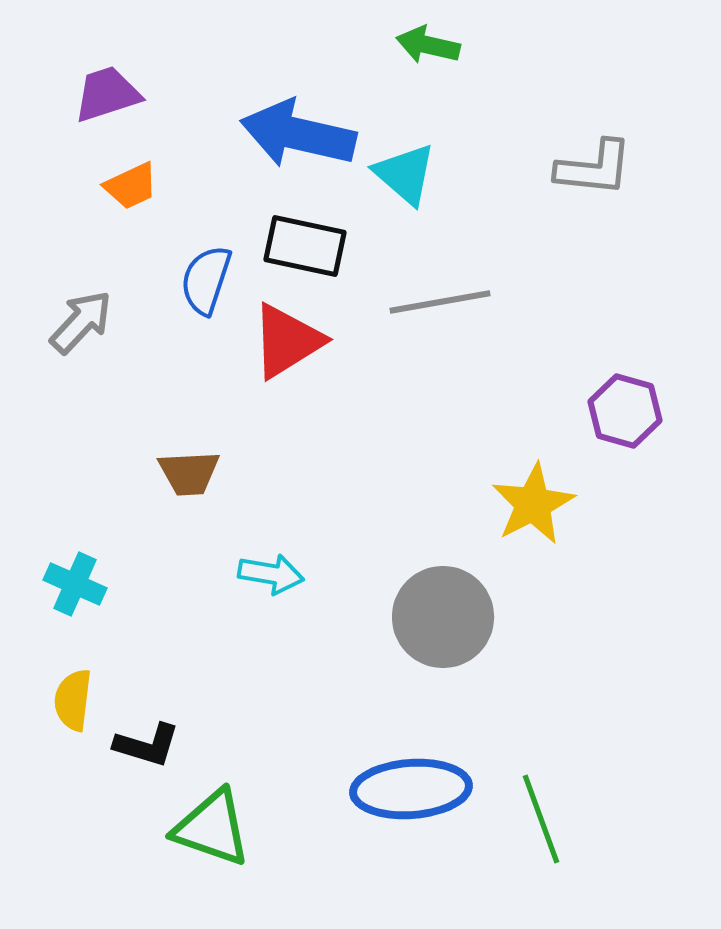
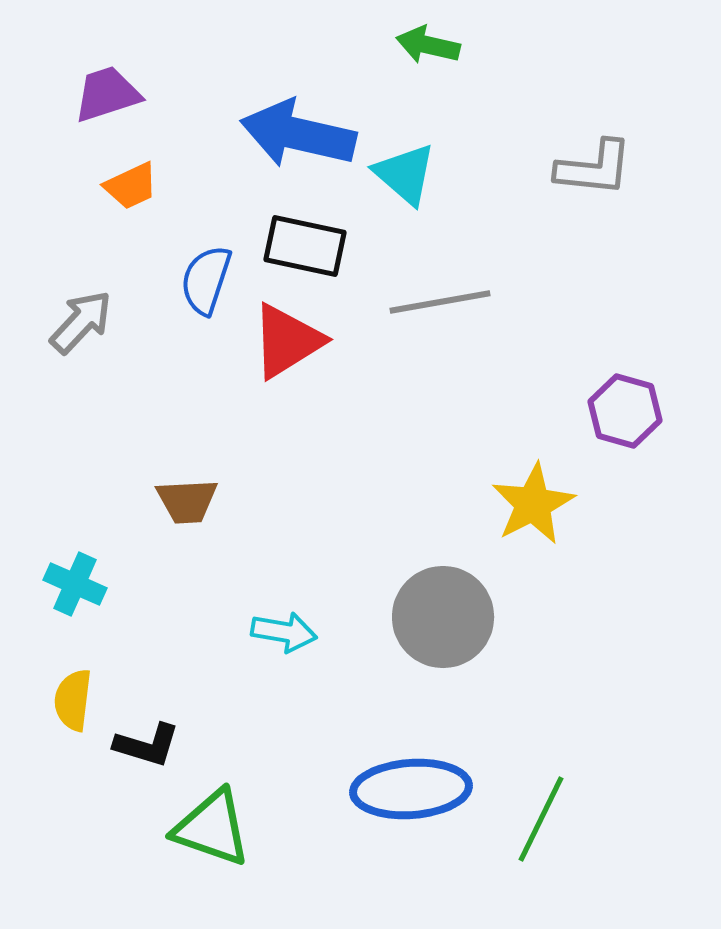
brown trapezoid: moved 2 px left, 28 px down
cyan arrow: moved 13 px right, 58 px down
green line: rotated 46 degrees clockwise
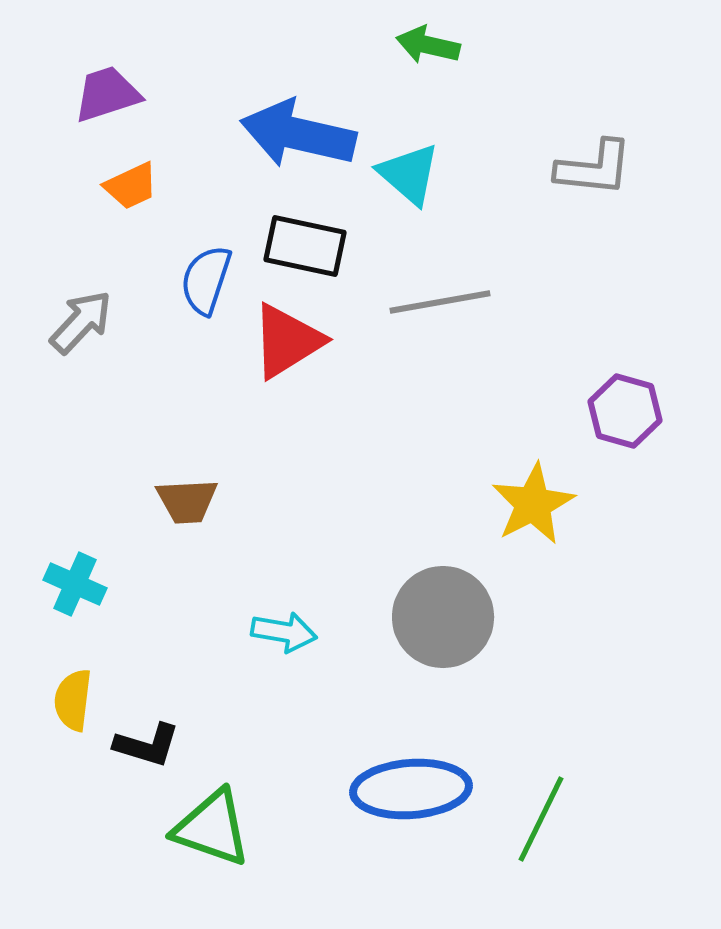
cyan triangle: moved 4 px right
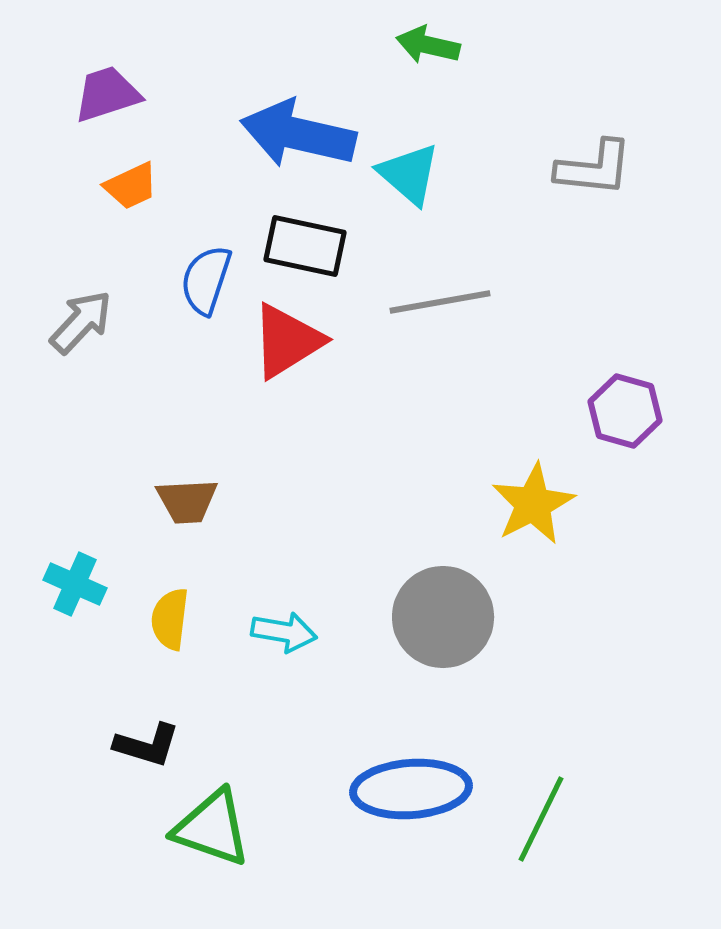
yellow semicircle: moved 97 px right, 81 px up
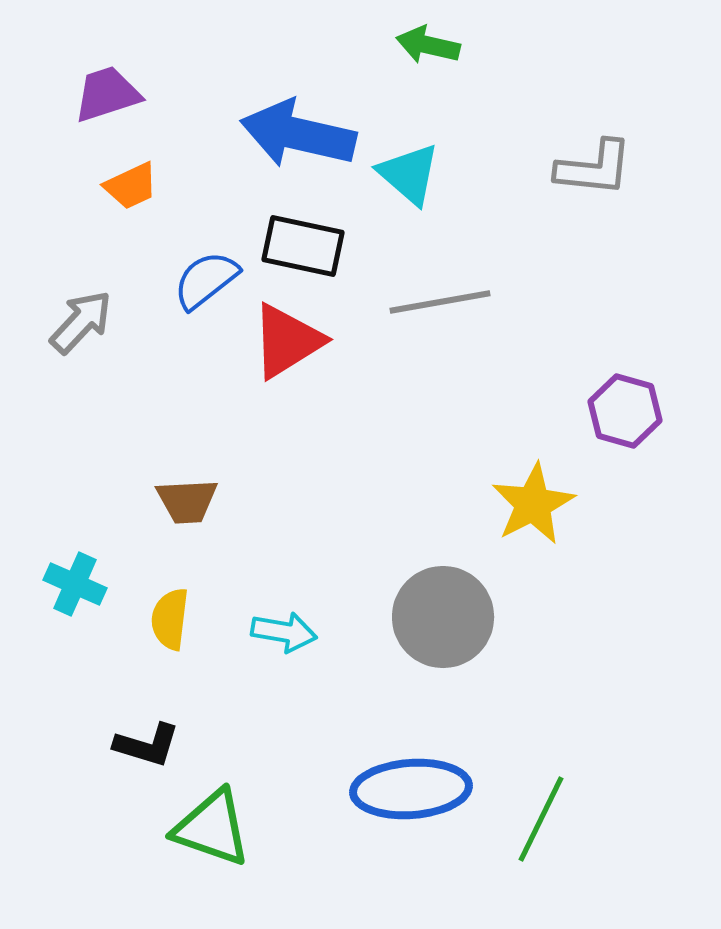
black rectangle: moved 2 px left
blue semicircle: rotated 34 degrees clockwise
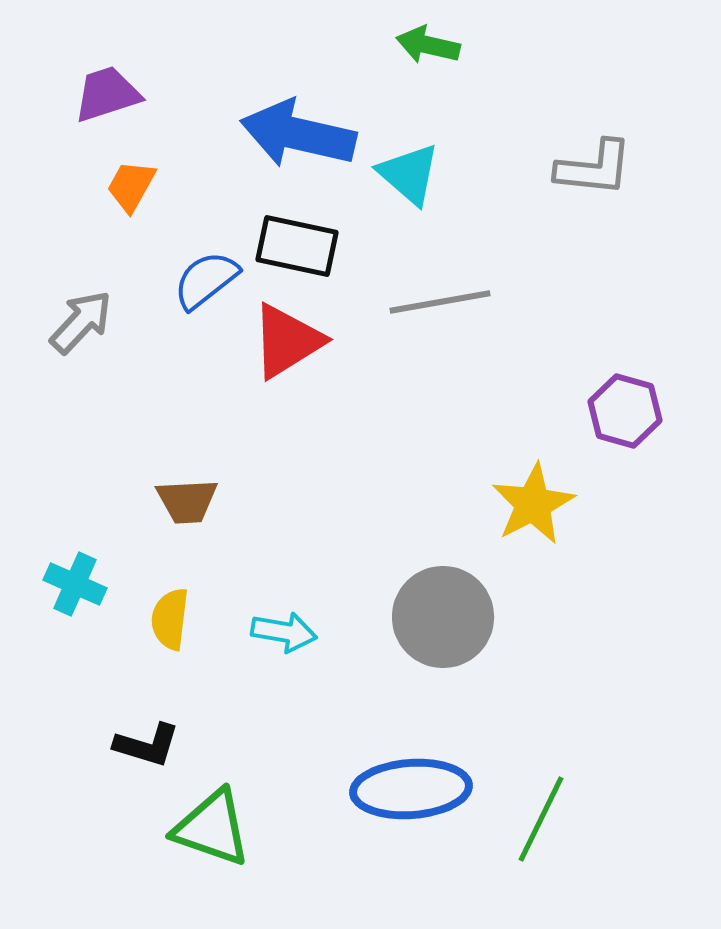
orange trapezoid: rotated 144 degrees clockwise
black rectangle: moved 6 px left
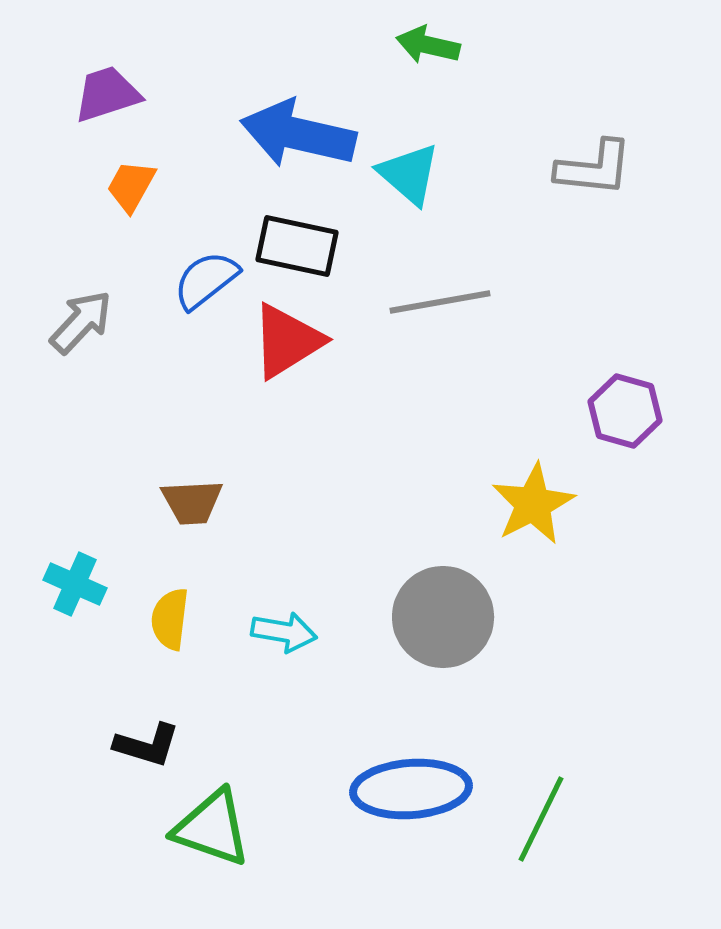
brown trapezoid: moved 5 px right, 1 px down
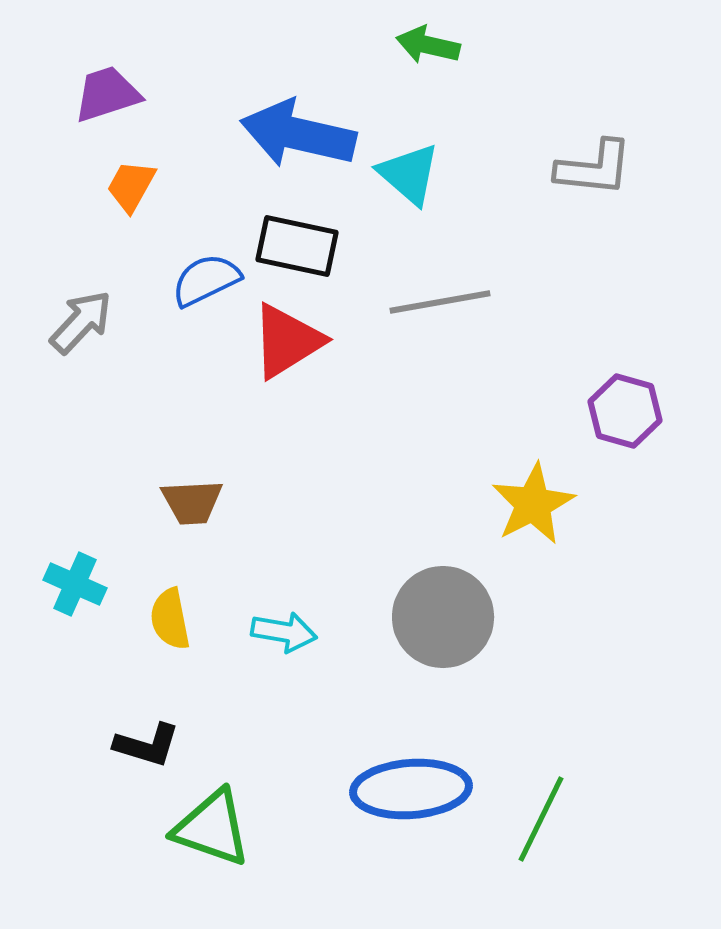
blue semicircle: rotated 12 degrees clockwise
yellow semicircle: rotated 18 degrees counterclockwise
